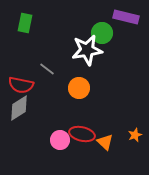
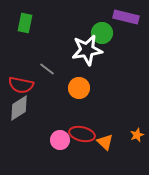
orange star: moved 2 px right
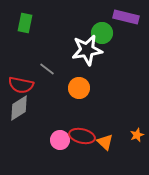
red ellipse: moved 2 px down
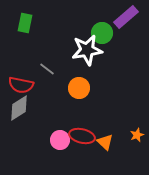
purple rectangle: rotated 55 degrees counterclockwise
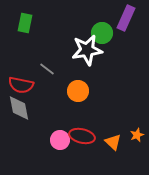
purple rectangle: moved 1 px down; rotated 25 degrees counterclockwise
orange circle: moved 1 px left, 3 px down
gray diamond: rotated 68 degrees counterclockwise
orange triangle: moved 8 px right
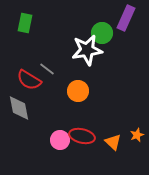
red semicircle: moved 8 px right, 5 px up; rotated 20 degrees clockwise
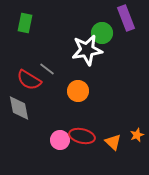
purple rectangle: rotated 45 degrees counterclockwise
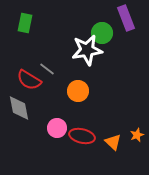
pink circle: moved 3 px left, 12 px up
